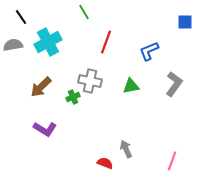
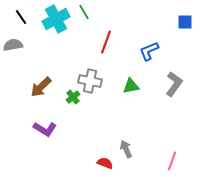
cyan cross: moved 8 px right, 23 px up
green cross: rotated 16 degrees counterclockwise
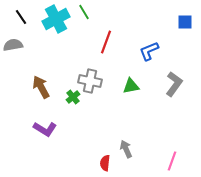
brown arrow: rotated 105 degrees clockwise
red semicircle: rotated 105 degrees counterclockwise
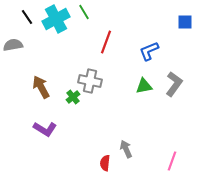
black line: moved 6 px right
green triangle: moved 13 px right
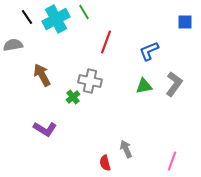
brown arrow: moved 1 px right, 12 px up
red semicircle: rotated 21 degrees counterclockwise
